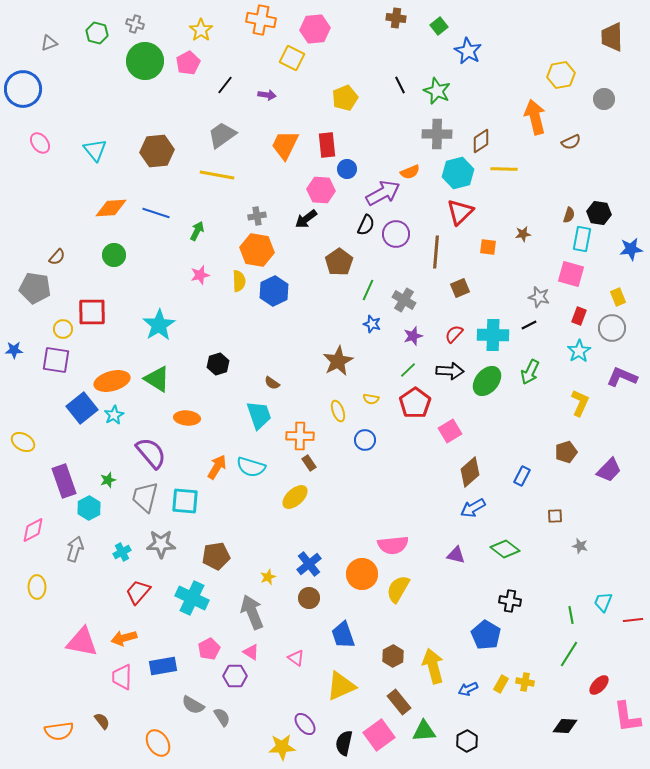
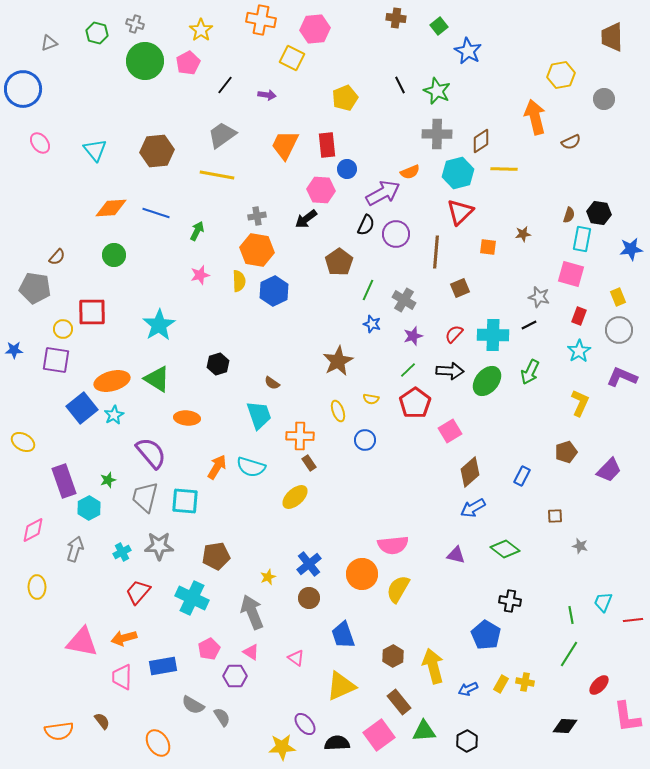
gray circle at (612, 328): moved 7 px right, 2 px down
gray star at (161, 544): moved 2 px left, 2 px down
black semicircle at (344, 743): moved 7 px left; rotated 75 degrees clockwise
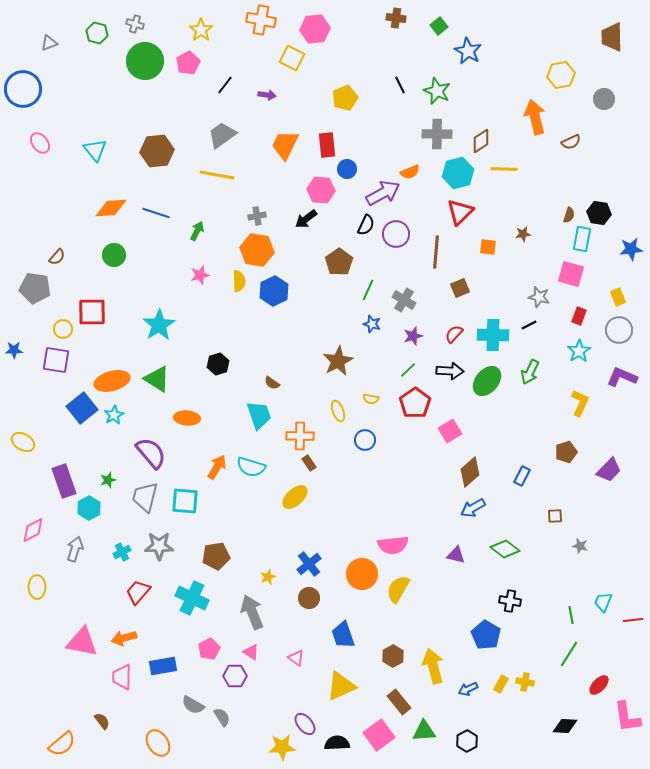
orange semicircle at (59, 731): moved 3 px right, 13 px down; rotated 32 degrees counterclockwise
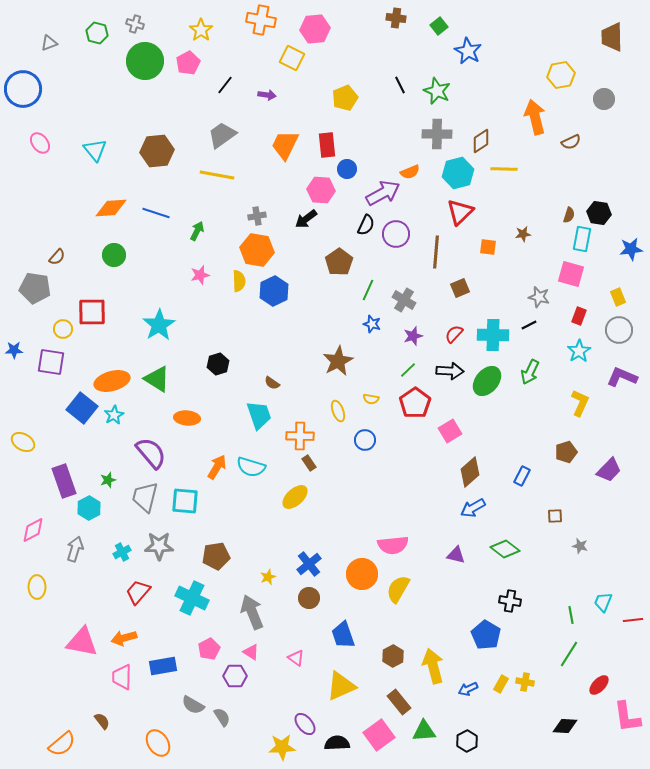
purple square at (56, 360): moved 5 px left, 2 px down
blue square at (82, 408): rotated 12 degrees counterclockwise
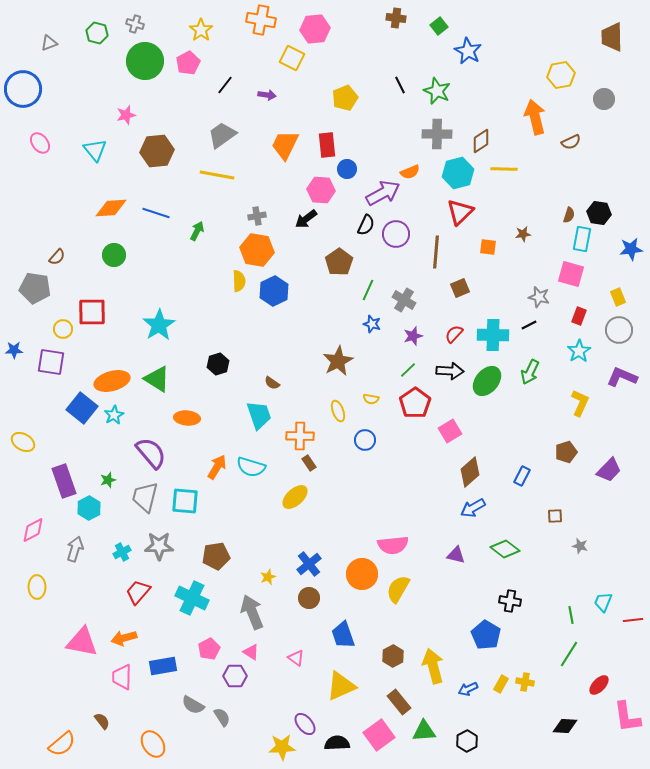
pink star at (200, 275): moved 74 px left, 160 px up
orange ellipse at (158, 743): moved 5 px left, 1 px down
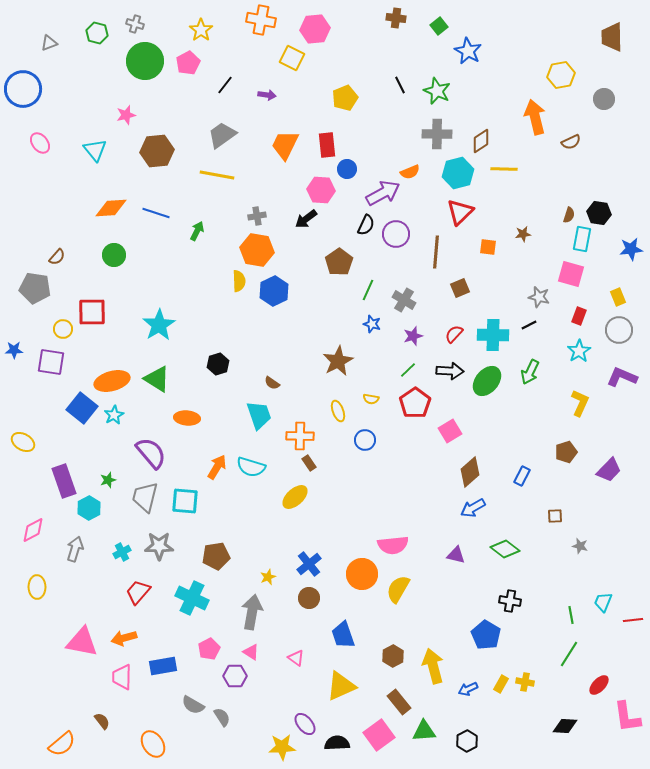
gray arrow at (252, 612): rotated 32 degrees clockwise
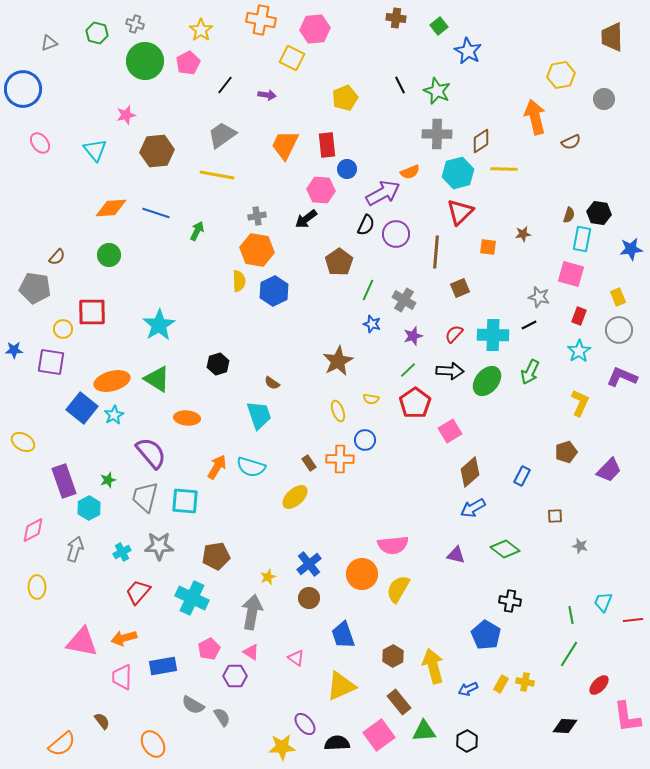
green circle at (114, 255): moved 5 px left
orange cross at (300, 436): moved 40 px right, 23 px down
